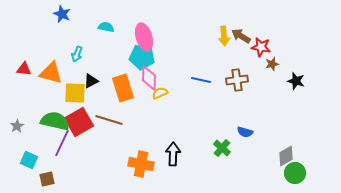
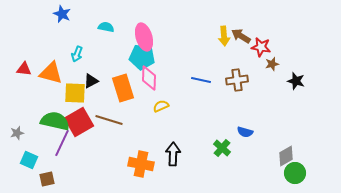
yellow semicircle: moved 1 px right, 13 px down
gray star: moved 7 px down; rotated 16 degrees clockwise
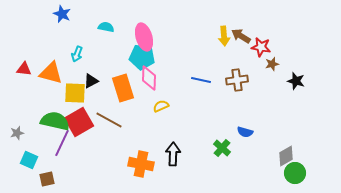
brown line: rotated 12 degrees clockwise
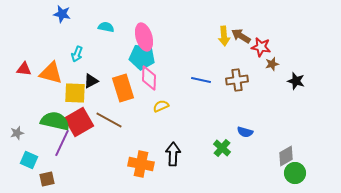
blue star: rotated 12 degrees counterclockwise
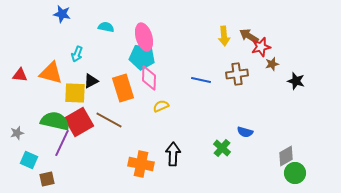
brown arrow: moved 8 px right
red star: rotated 24 degrees counterclockwise
red triangle: moved 4 px left, 6 px down
brown cross: moved 6 px up
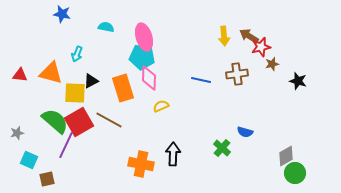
black star: moved 2 px right
green semicircle: rotated 28 degrees clockwise
purple line: moved 4 px right, 2 px down
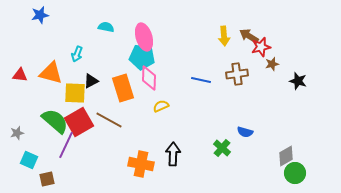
blue star: moved 22 px left, 1 px down; rotated 24 degrees counterclockwise
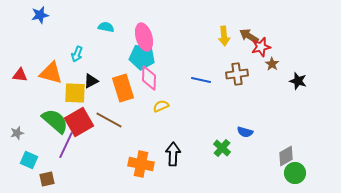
brown star: rotated 24 degrees counterclockwise
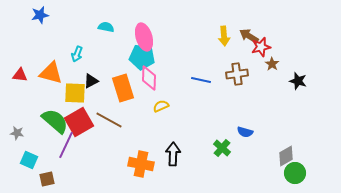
gray star: rotated 24 degrees clockwise
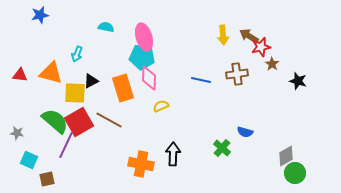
yellow arrow: moved 1 px left, 1 px up
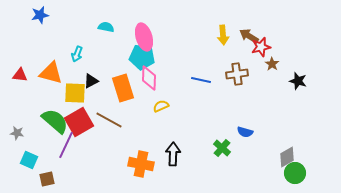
gray diamond: moved 1 px right, 1 px down
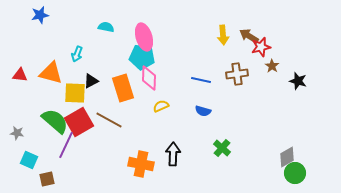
brown star: moved 2 px down
blue semicircle: moved 42 px left, 21 px up
